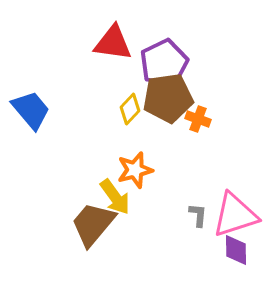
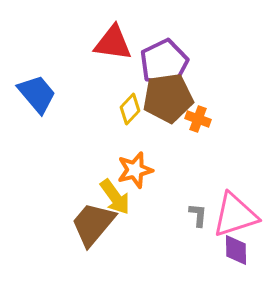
blue trapezoid: moved 6 px right, 16 px up
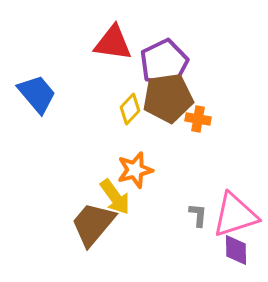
orange cross: rotated 10 degrees counterclockwise
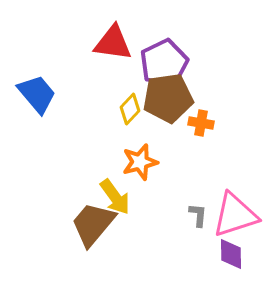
orange cross: moved 3 px right, 4 px down
orange star: moved 5 px right, 8 px up
purple diamond: moved 5 px left, 4 px down
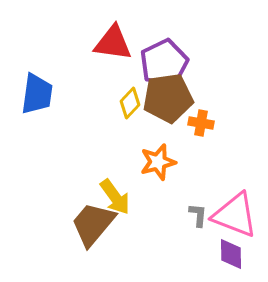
blue trapezoid: rotated 48 degrees clockwise
yellow diamond: moved 6 px up
orange star: moved 18 px right
pink triangle: rotated 39 degrees clockwise
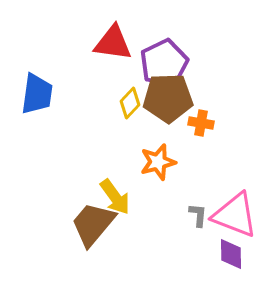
brown pentagon: rotated 6 degrees clockwise
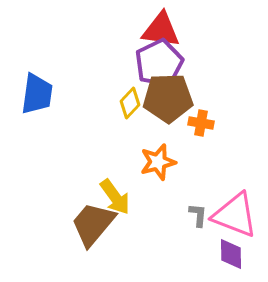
red triangle: moved 48 px right, 13 px up
purple pentagon: moved 5 px left
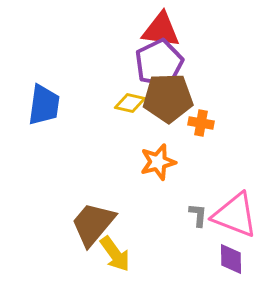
blue trapezoid: moved 7 px right, 11 px down
yellow diamond: rotated 60 degrees clockwise
yellow arrow: moved 57 px down
purple diamond: moved 5 px down
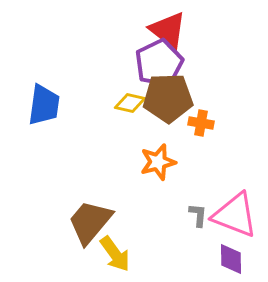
red triangle: moved 7 px right; rotated 30 degrees clockwise
brown trapezoid: moved 3 px left, 2 px up
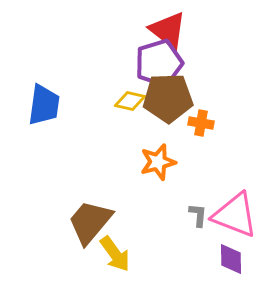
purple pentagon: rotated 9 degrees clockwise
yellow diamond: moved 2 px up
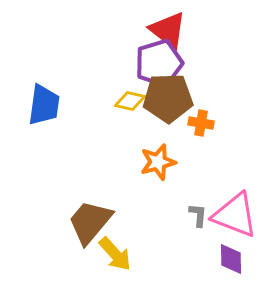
yellow arrow: rotated 6 degrees counterclockwise
